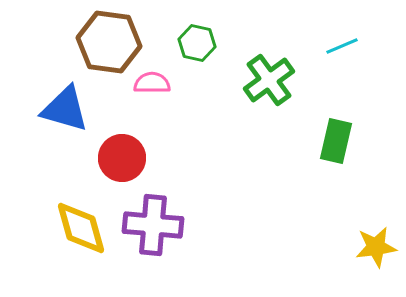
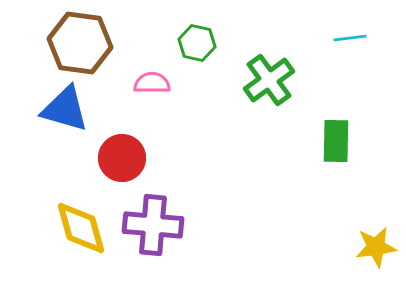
brown hexagon: moved 29 px left, 1 px down
cyan line: moved 8 px right, 8 px up; rotated 16 degrees clockwise
green rectangle: rotated 12 degrees counterclockwise
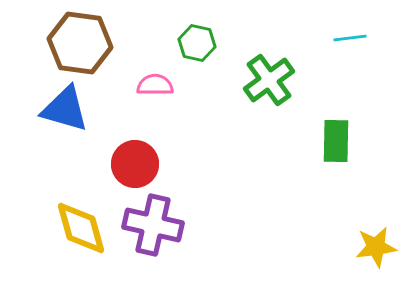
pink semicircle: moved 3 px right, 2 px down
red circle: moved 13 px right, 6 px down
purple cross: rotated 8 degrees clockwise
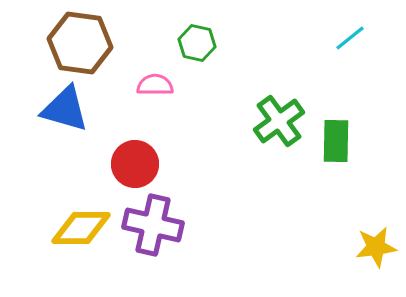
cyan line: rotated 32 degrees counterclockwise
green cross: moved 10 px right, 41 px down
yellow diamond: rotated 74 degrees counterclockwise
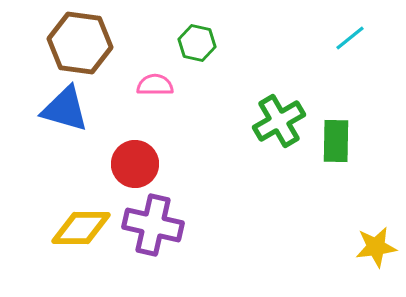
green cross: rotated 6 degrees clockwise
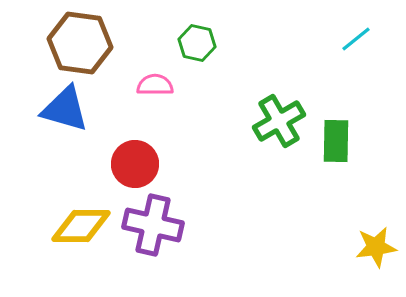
cyan line: moved 6 px right, 1 px down
yellow diamond: moved 2 px up
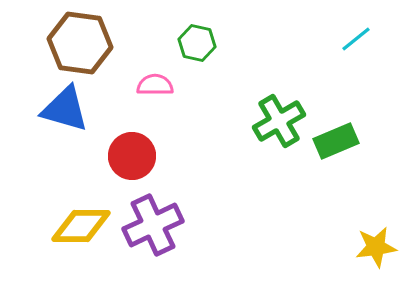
green rectangle: rotated 66 degrees clockwise
red circle: moved 3 px left, 8 px up
purple cross: rotated 38 degrees counterclockwise
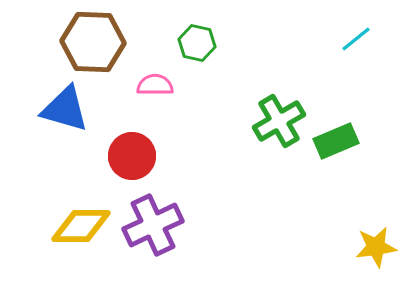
brown hexagon: moved 13 px right, 1 px up; rotated 6 degrees counterclockwise
